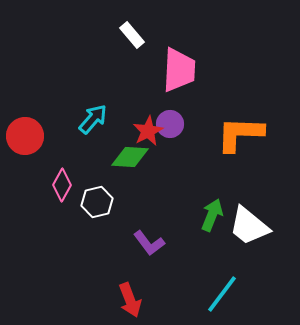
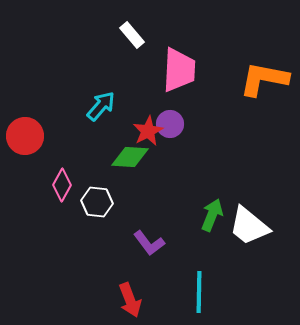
cyan arrow: moved 8 px right, 13 px up
orange L-shape: moved 24 px right, 55 px up; rotated 9 degrees clockwise
white hexagon: rotated 20 degrees clockwise
cyan line: moved 23 px left, 2 px up; rotated 36 degrees counterclockwise
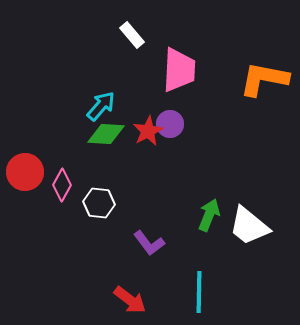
red circle: moved 36 px down
green diamond: moved 24 px left, 23 px up
white hexagon: moved 2 px right, 1 px down
green arrow: moved 3 px left
red arrow: rotated 32 degrees counterclockwise
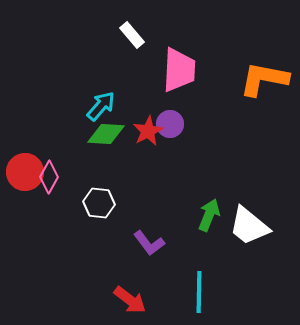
pink diamond: moved 13 px left, 8 px up
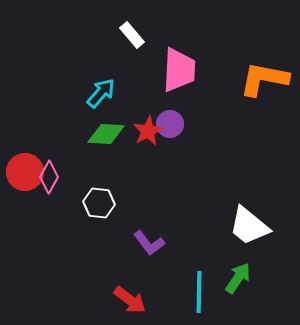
cyan arrow: moved 13 px up
green arrow: moved 29 px right, 63 px down; rotated 12 degrees clockwise
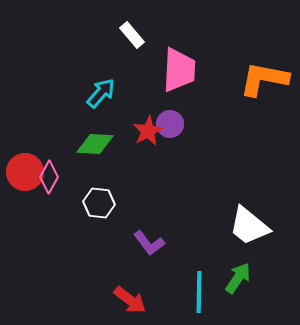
green diamond: moved 11 px left, 10 px down
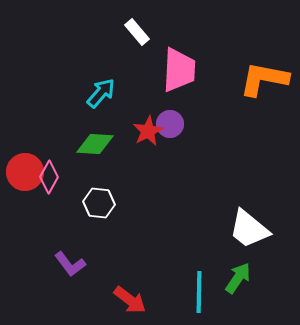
white rectangle: moved 5 px right, 3 px up
white trapezoid: moved 3 px down
purple L-shape: moved 79 px left, 21 px down
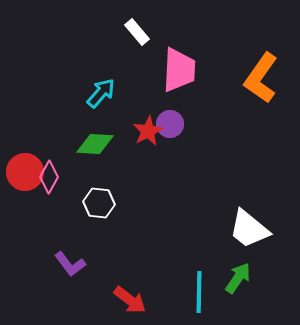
orange L-shape: moved 3 px left, 1 px up; rotated 66 degrees counterclockwise
